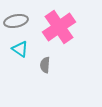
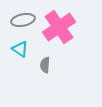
gray ellipse: moved 7 px right, 1 px up
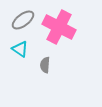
gray ellipse: rotated 25 degrees counterclockwise
pink cross: rotated 28 degrees counterclockwise
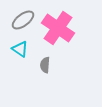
pink cross: moved 1 px left, 1 px down; rotated 8 degrees clockwise
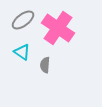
cyan triangle: moved 2 px right, 3 px down
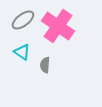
pink cross: moved 2 px up
